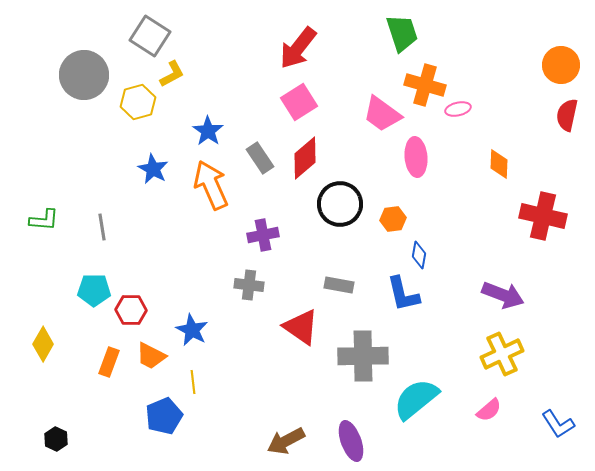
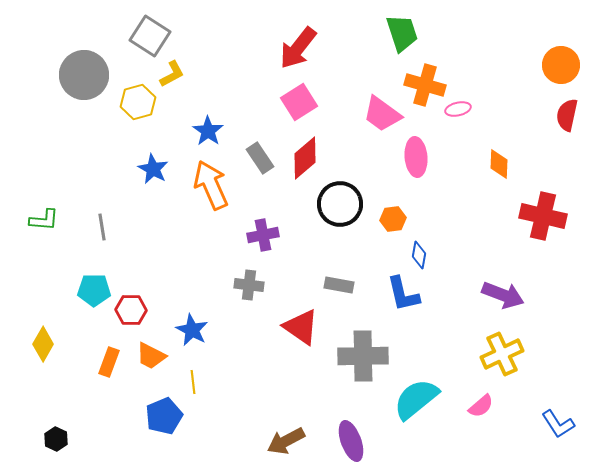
pink semicircle at (489, 410): moved 8 px left, 4 px up
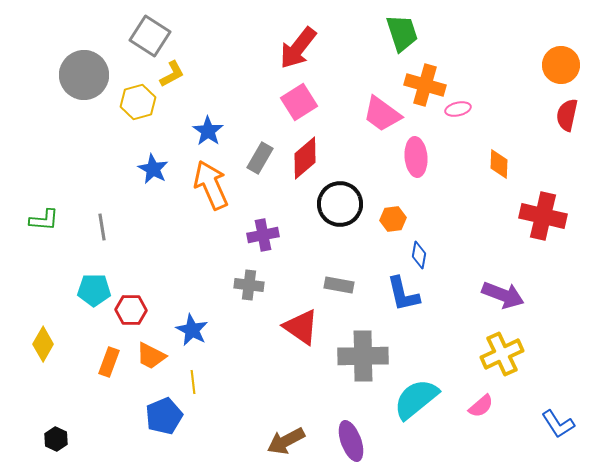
gray rectangle at (260, 158): rotated 64 degrees clockwise
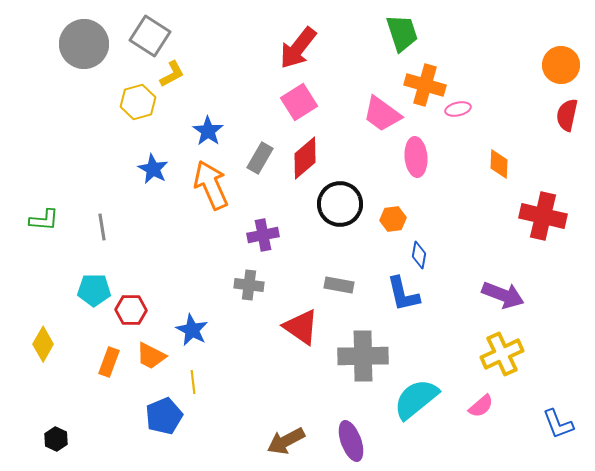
gray circle at (84, 75): moved 31 px up
blue L-shape at (558, 424): rotated 12 degrees clockwise
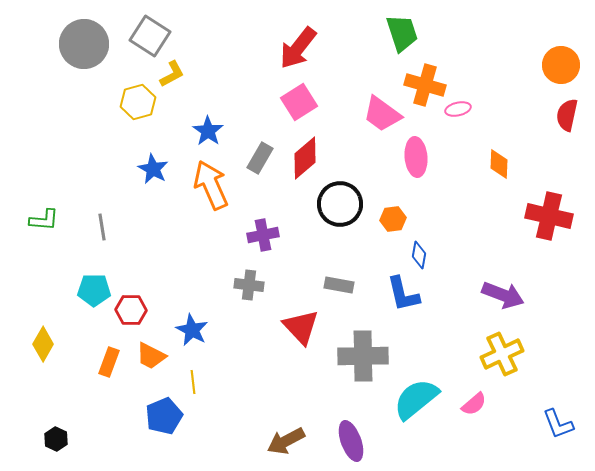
red cross at (543, 216): moved 6 px right
red triangle at (301, 327): rotated 12 degrees clockwise
pink semicircle at (481, 406): moved 7 px left, 2 px up
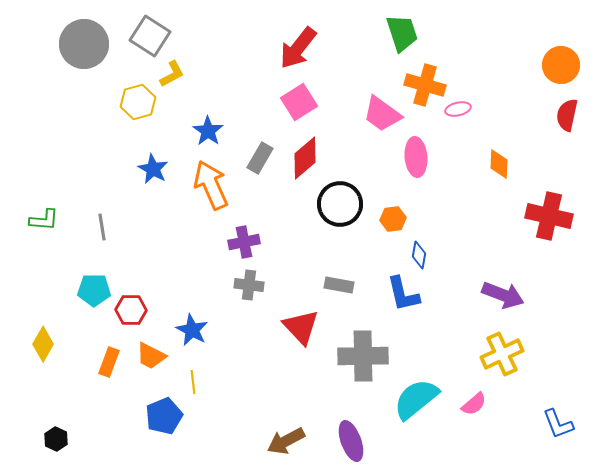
purple cross at (263, 235): moved 19 px left, 7 px down
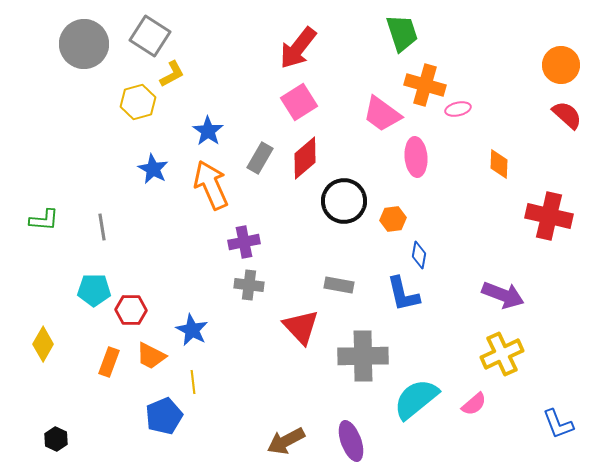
red semicircle at (567, 115): rotated 120 degrees clockwise
black circle at (340, 204): moved 4 px right, 3 px up
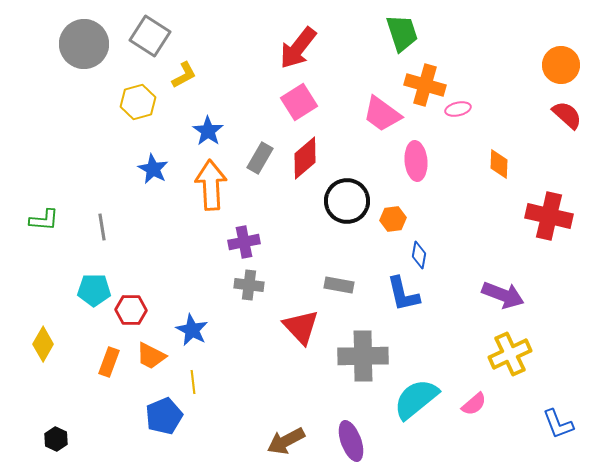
yellow L-shape at (172, 74): moved 12 px right, 1 px down
pink ellipse at (416, 157): moved 4 px down
orange arrow at (211, 185): rotated 21 degrees clockwise
black circle at (344, 201): moved 3 px right
yellow cross at (502, 354): moved 8 px right
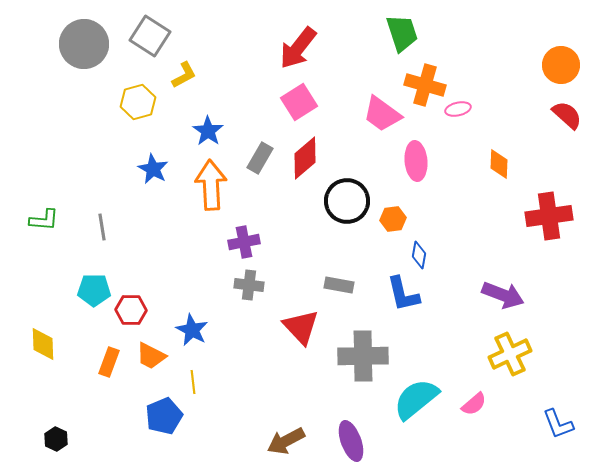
red cross at (549, 216): rotated 21 degrees counterclockwise
yellow diamond at (43, 344): rotated 32 degrees counterclockwise
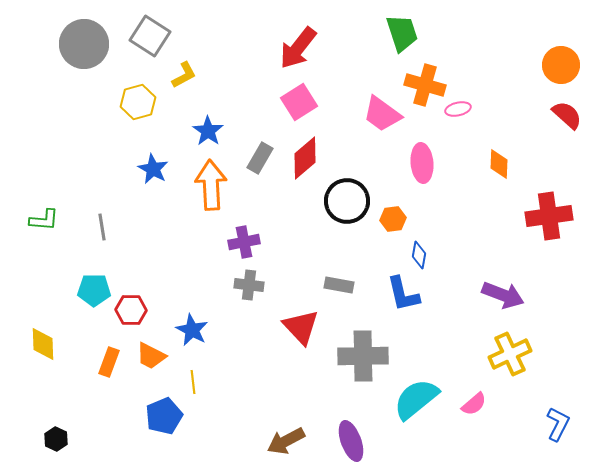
pink ellipse at (416, 161): moved 6 px right, 2 px down
blue L-shape at (558, 424): rotated 132 degrees counterclockwise
